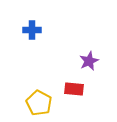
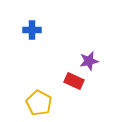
purple star: rotated 12 degrees clockwise
red rectangle: moved 8 px up; rotated 18 degrees clockwise
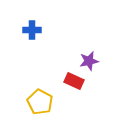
yellow pentagon: moved 1 px right, 1 px up
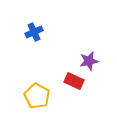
blue cross: moved 2 px right, 2 px down; rotated 24 degrees counterclockwise
yellow pentagon: moved 3 px left, 6 px up
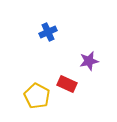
blue cross: moved 14 px right
red rectangle: moved 7 px left, 3 px down
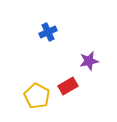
red rectangle: moved 1 px right, 2 px down; rotated 54 degrees counterclockwise
